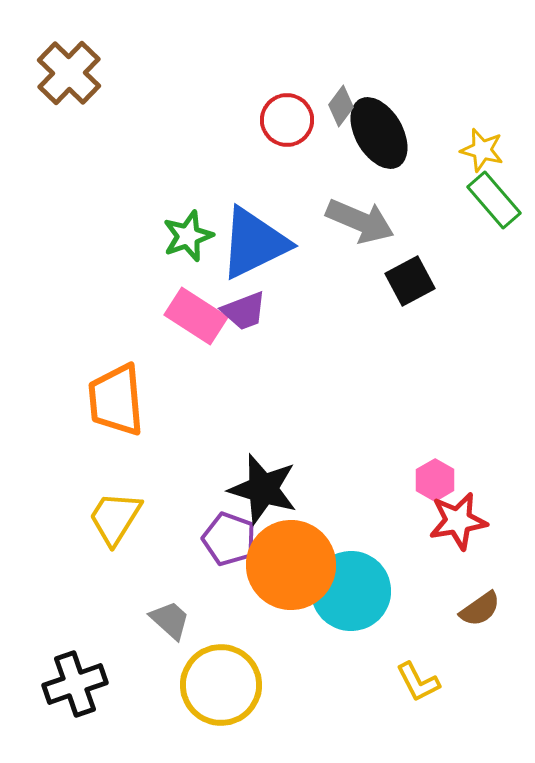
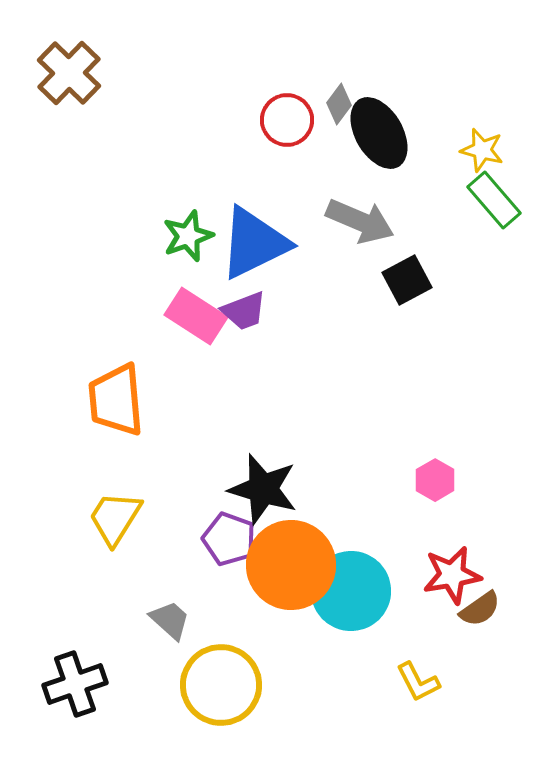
gray diamond: moved 2 px left, 2 px up
black square: moved 3 px left, 1 px up
red star: moved 6 px left, 54 px down
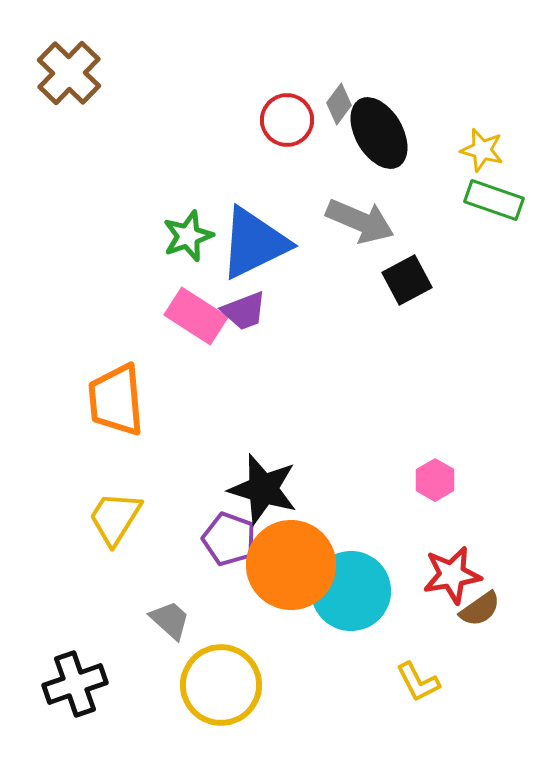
green rectangle: rotated 30 degrees counterclockwise
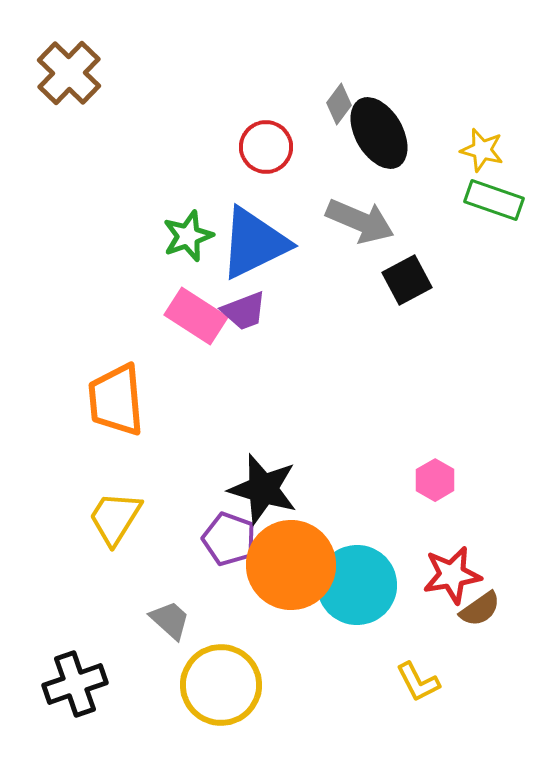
red circle: moved 21 px left, 27 px down
cyan circle: moved 6 px right, 6 px up
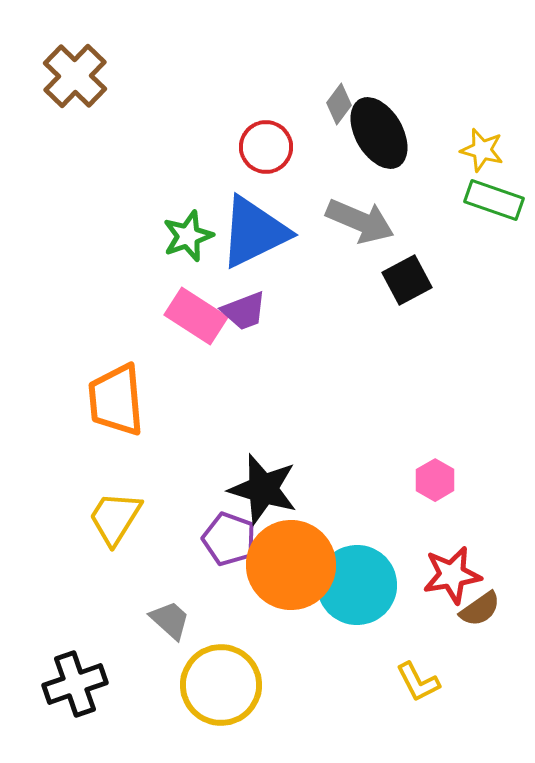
brown cross: moved 6 px right, 3 px down
blue triangle: moved 11 px up
